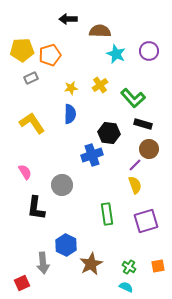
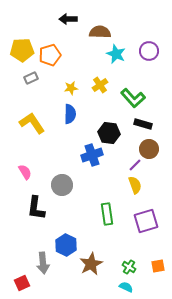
brown semicircle: moved 1 px down
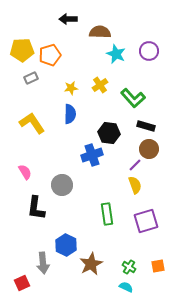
black rectangle: moved 3 px right, 2 px down
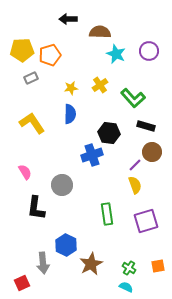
brown circle: moved 3 px right, 3 px down
green cross: moved 1 px down
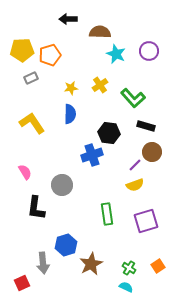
yellow semicircle: rotated 90 degrees clockwise
blue hexagon: rotated 15 degrees clockwise
orange square: rotated 24 degrees counterclockwise
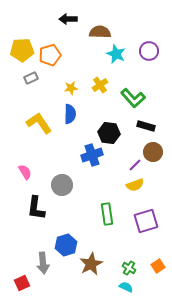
yellow L-shape: moved 7 px right
brown circle: moved 1 px right
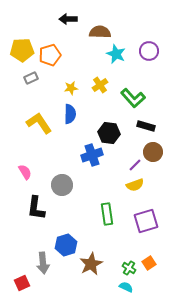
orange square: moved 9 px left, 3 px up
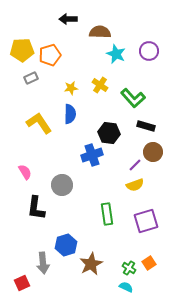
yellow cross: rotated 21 degrees counterclockwise
